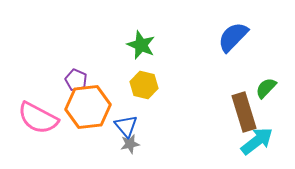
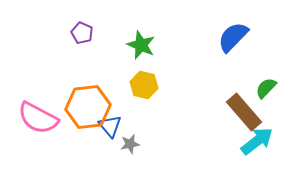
purple pentagon: moved 6 px right, 47 px up
brown rectangle: rotated 24 degrees counterclockwise
blue triangle: moved 16 px left
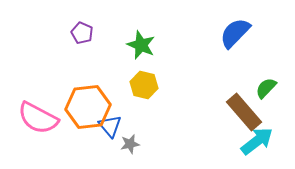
blue semicircle: moved 2 px right, 4 px up
